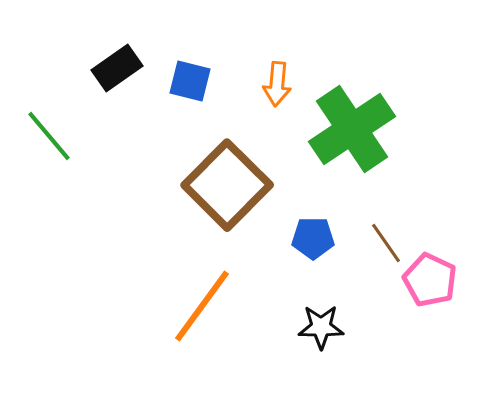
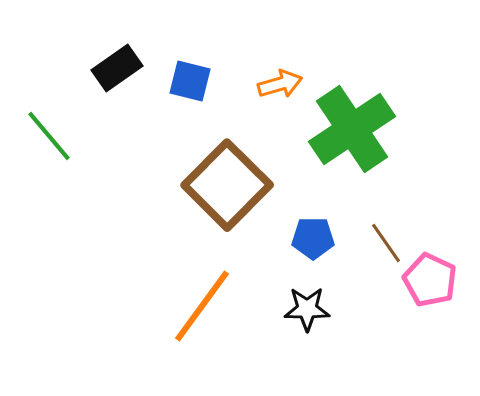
orange arrow: moved 3 px right; rotated 111 degrees counterclockwise
black star: moved 14 px left, 18 px up
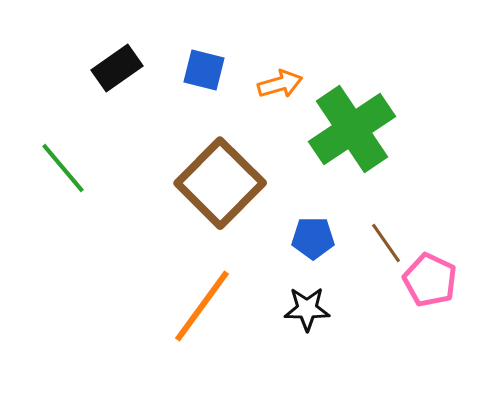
blue square: moved 14 px right, 11 px up
green line: moved 14 px right, 32 px down
brown square: moved 7 px left, 2 px up
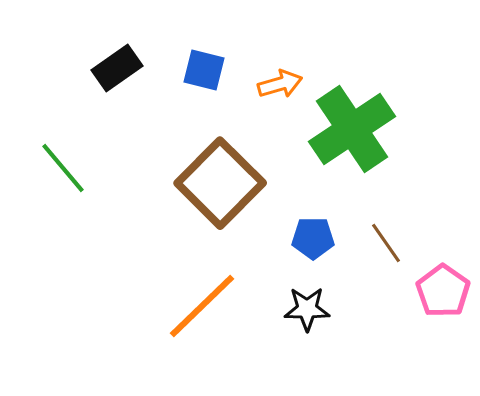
pink pentagon: moved 13 px right, 11 px down; rotated 10 degrees clockwise
orange line: rotated 10 degrees clockwise
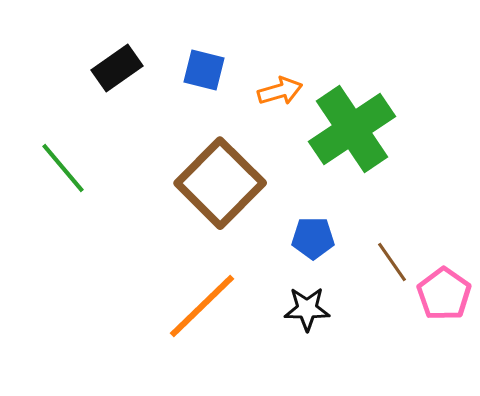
orange arrow: moved 7 px down
brown line: moved 6 px right, 19 px down
pink pentagon: moved 1 px right, 3 px down
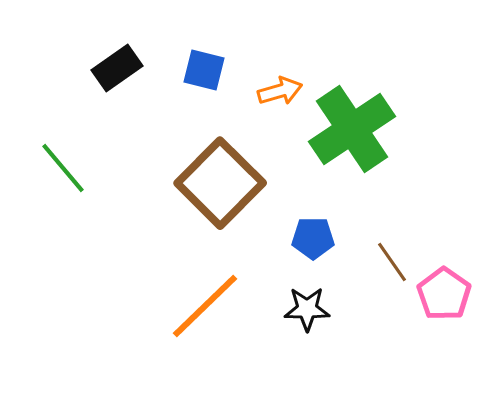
orange line: moved 3 px right
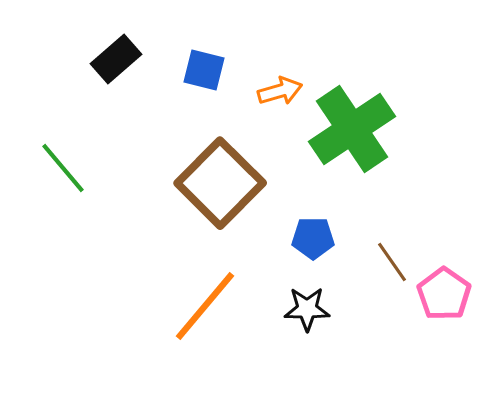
black rectangle: moved 1 px left, 9 px up; rotated 6 degrees counterclockwise
orange line: rotated 6 degrees counterclockwise
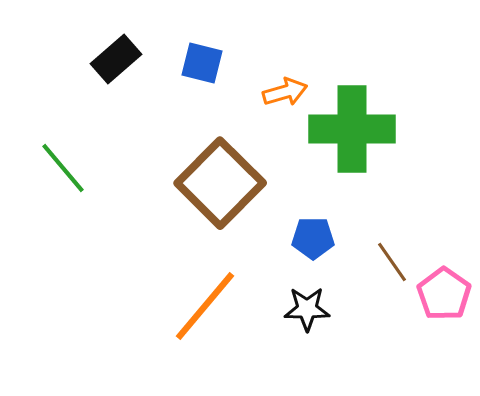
blue square: moved 2 px left, 7 px up
orange arrow: moved 5 px right, 1 px down
green cross: rotated 34 degrees clockwise
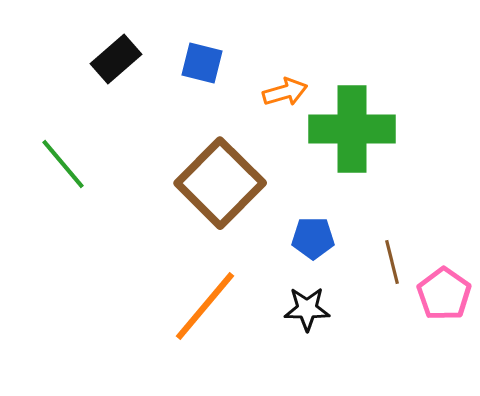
green line: moved 4 px up
brown line: rotated 21 degrees clockwise
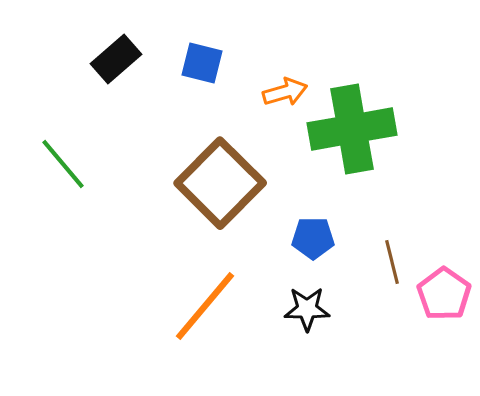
green cross: rotated 10 degrees counterclockwise
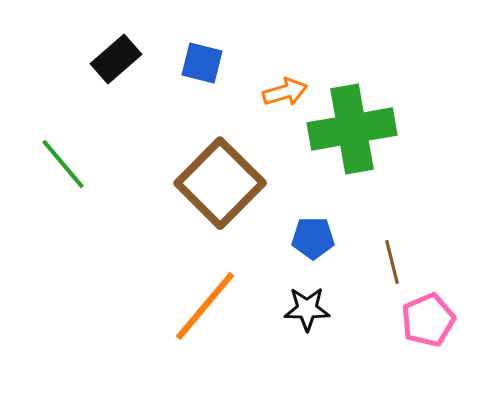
pink pentagon: moved 16 px left, 26 px down; rotated 14 degrees clockwise
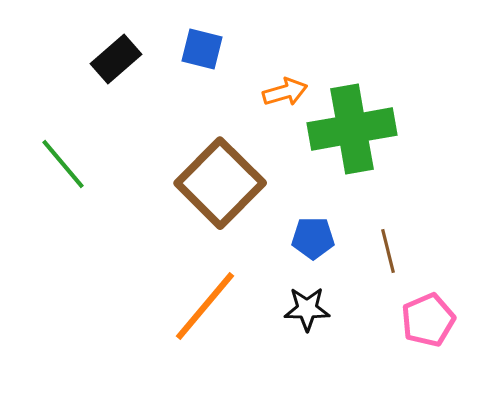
blue square: moved 14 px up
brown line: moved 4 px left, 11 px up
